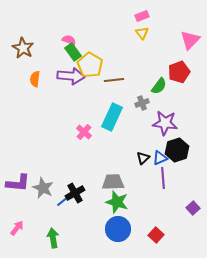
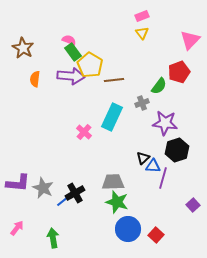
blue triangle: moved 7 px left, 8 px down; rotated 28 degrees clockwise
purple line: rotated 20 degrees clockwise
purple square: moved 3 px up
blue circle: moved 10 px right
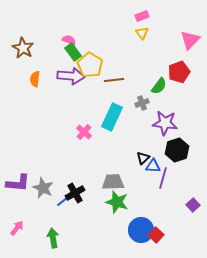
blue circle: moved 13 px right, 1 px down
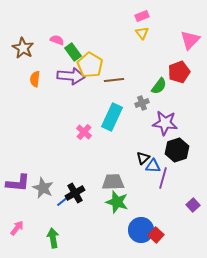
pink semicircle: moved 12 px left
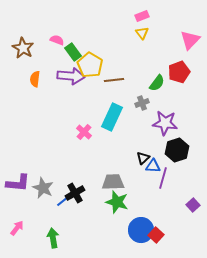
green semicircle: moved 2 px left, 3 px up
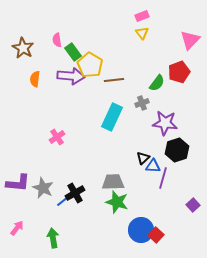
pink semicircle: rotated 120 degrees counterclockwise
pink cross: moved 27 px left, 5 px down; rotated 14 degrees clockwise
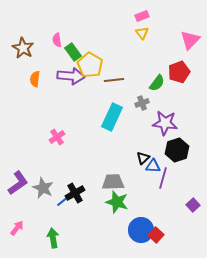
purple L-shape: rotated 40 degrees counterclockwise
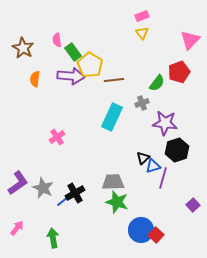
blue triangle: rotated 21 degrees counterclockwise
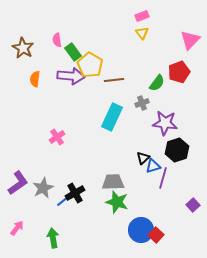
gray star: rotated 20 degrees clockwise
